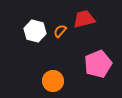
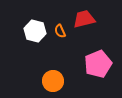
orange semicircle: rotated 64 degrees counterclockwise
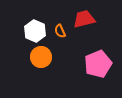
white hexagon: rotated 10 degrees clockwise
orange circle: moved 12 px left, 24 px up
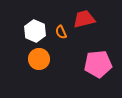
orange semicircle: moved 1 px right, 1 px down
orange circle: moved 2 px left, 2 px down
pink pentagon: rotated 16 degrees clockwise
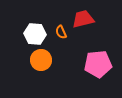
red trapezoid: moved 1 px left
white hexagon: moved 3 px down; rotated 20 degrees counterclockwise
orange circle: moved 2 px right, 1 px down
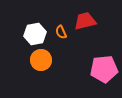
red trapezoid: moved 2 px right, 2 px down
white hexagon: rotated 15 degrees counterclockwise
pink pentagon: moved 6 px right, 5 px down
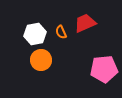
red trapezoid: moved 2 px down; rotated 10 degrees counterclockwise
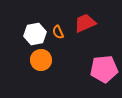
orange semicircle: moved 3 px left
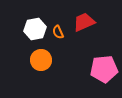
red trapezoid: moved 1 px left, 1 px up
white hexagon: moved 5 px up
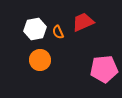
red trapezoid: moved 1 px left
orange circle: moved 1 px left
